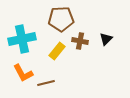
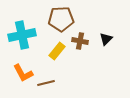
cyan cross: moved 4 px up
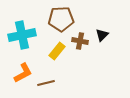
black triangle: moved 4 px left, 4 px up
orange L-shape: rotated 90 degrees counterclockwise
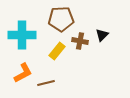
cyan cross: rotated 12 degrees clockwise
